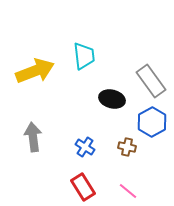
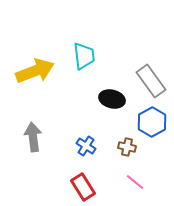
blue cross: moved 1 px right, 1 px up
pink line: moved 7 px right, 9 px up
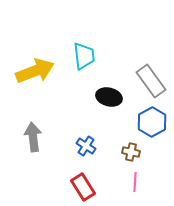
black ellipse: moved 3 px left, 2 px up
brown cross: moved 4 px right, 5 px down
pink line: rotated 54 degrees clockwise
